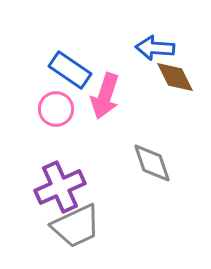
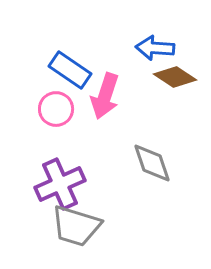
brown diamond: rotated 30 degrees counterclockwise
purple cross: moved 3 px up
gray trapezoid: rotated 42 degrees clockwise
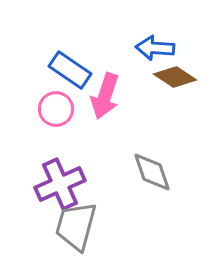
gray diamond: moved 9 px down
gray trapezoid: rotated 88 degrees clockwise
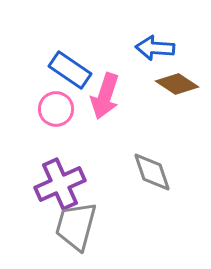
brown diamond: moved 2 px right, 7 px down
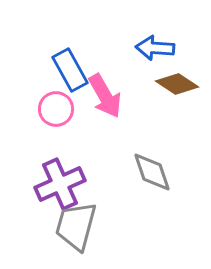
blue rectangle: rotated 27 degrees clockwise
pink arrow: rotated 48 degrees counterclockwise
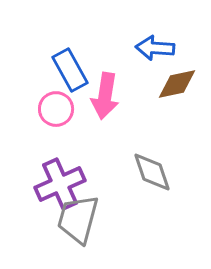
brown diamond: rotated 45 degrees counterclockwise
pink arrow: rotated 39 degrees clockwise
gray trapezoid: moved 2 px right, 7 px up
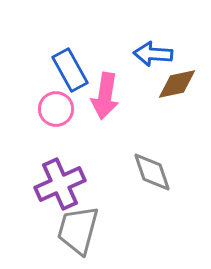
blue arrow: moved 2 px left, 6 px down
gray trapezoid: moved 11 px down
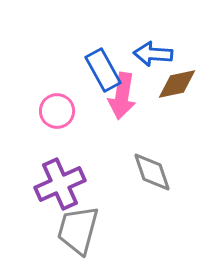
blue rectangle: moved 33 px right
pink arrow: moved 17 px right
pink circle: moved 1 px right, 2 px down
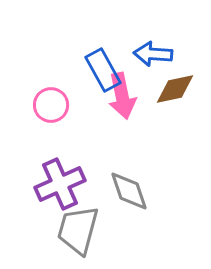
brown diamond: moved 2 px left, 5 px down
pink arrow: rotated 21 degrees counterclockwise
pink circle: moved 6 px left, 6 px up
gray diamond: moved 23 px left, 19 px down
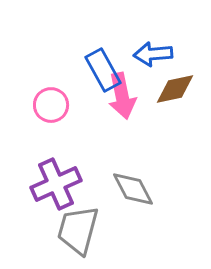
blue arrow: rotated 9 degrees counterclockwise
purple cross: moved 4 px left
gray diamond: moved 4 px right, 2 px up; rotated 9 degrees counterclockwise
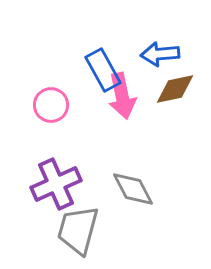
blue arrow: moved 7 px right
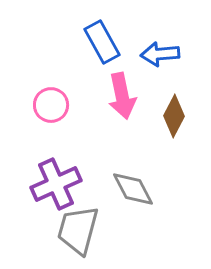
blue rectangle: moved 1 px left, 28 px up
brown diamond: moved 1 px left, 27 px down; rotated 51 degrees counterclockwise
